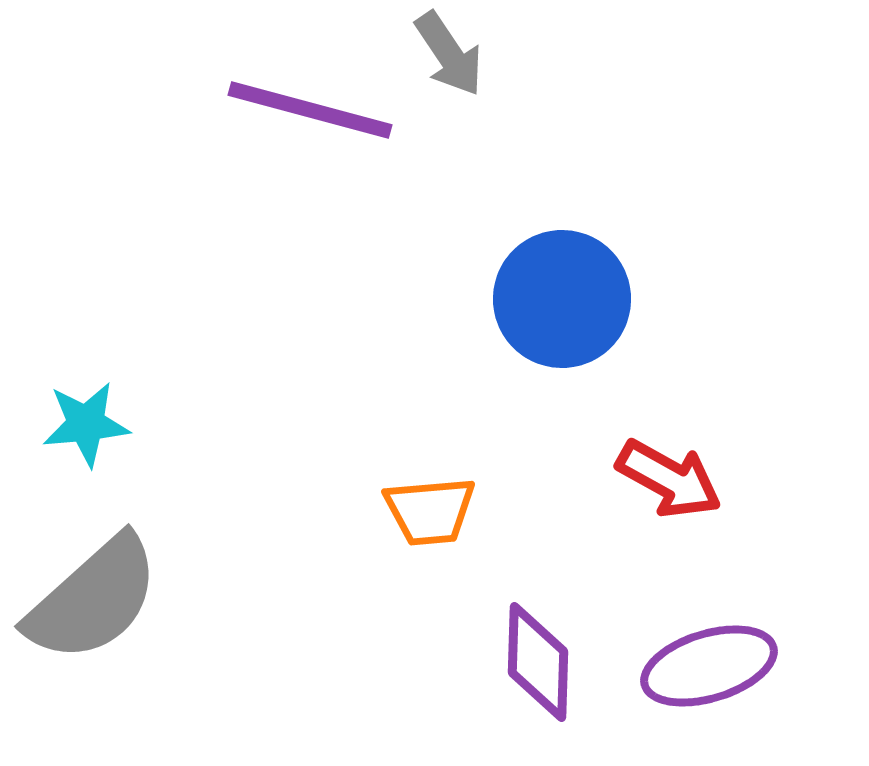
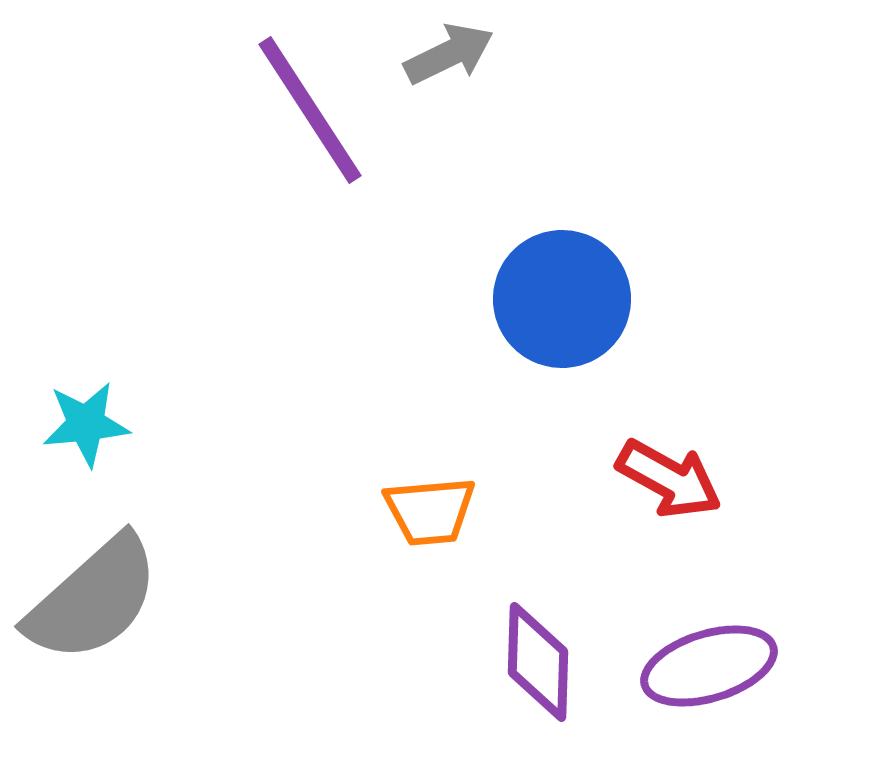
gray arrow: rotated 82 degrees counterclockwise
purple line: rotated 42 degrees clockwise
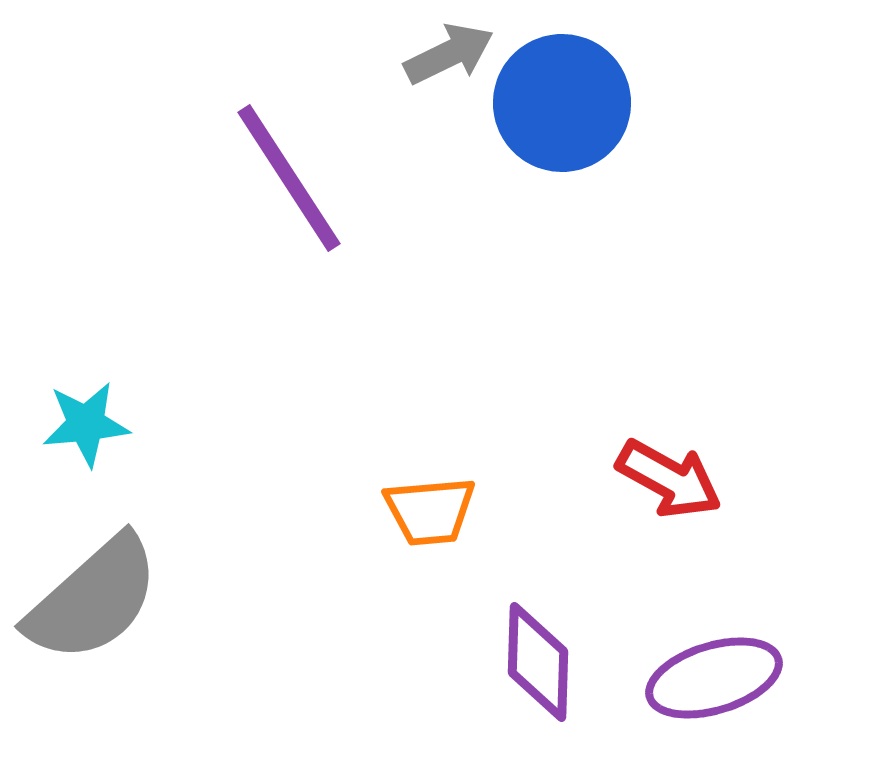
purple line: moved 21 px left, 68 px down
blue circle: moved 196 px up
purple ellipse: moved 5 px right, 12 px down
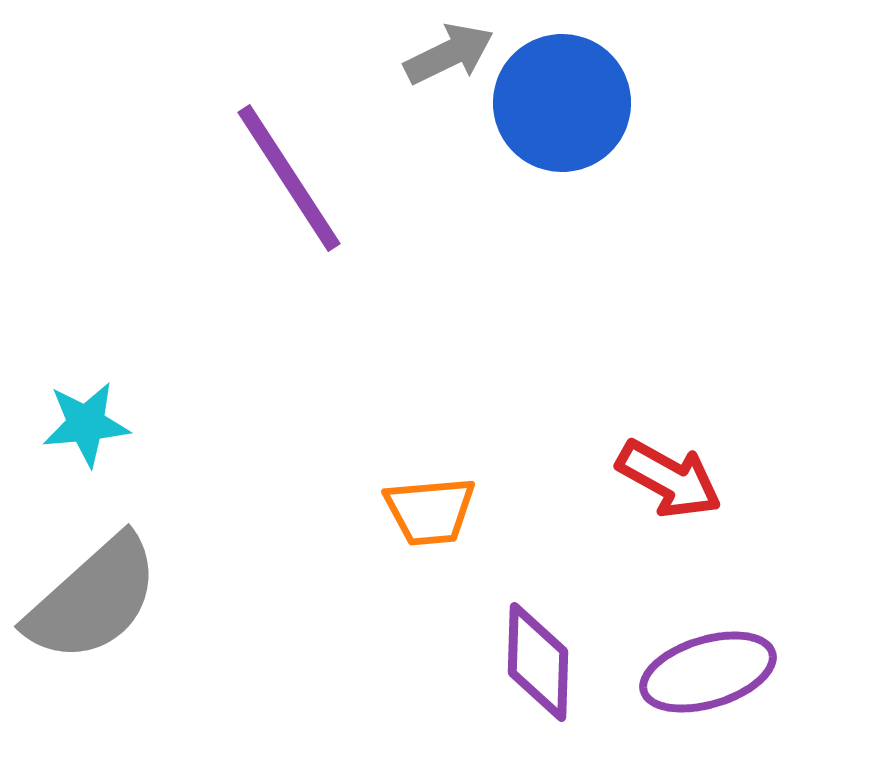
purple ellipse: moved 6 px left, 6 px up
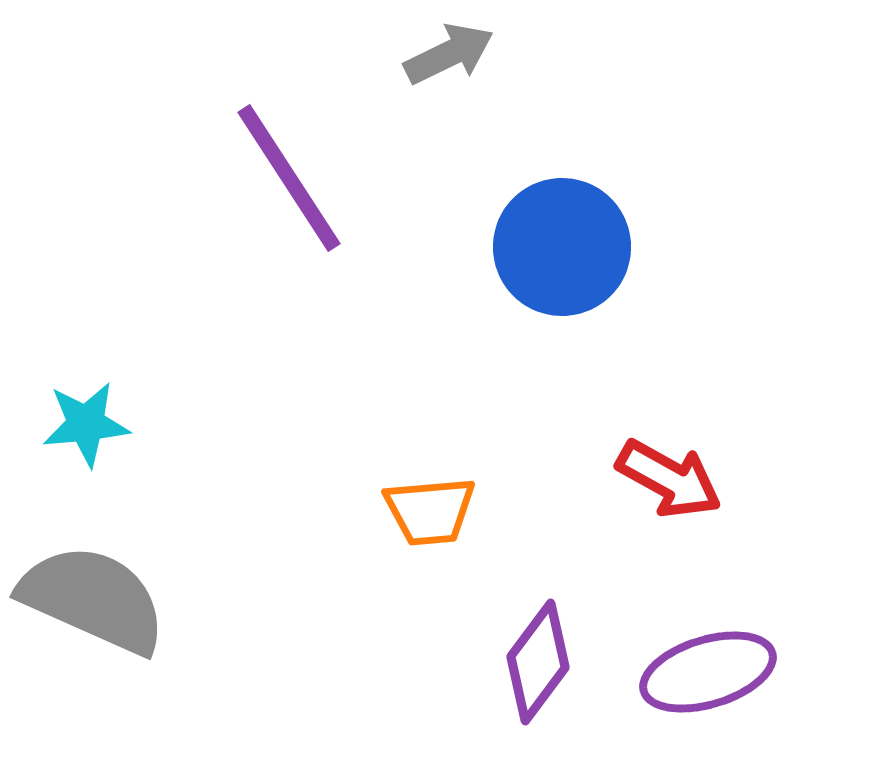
blue circle: moved 144 px down
gray semicircle: rotated 114 degrees counterclockwise
purple diamond: rotated 35 degrees clockwise
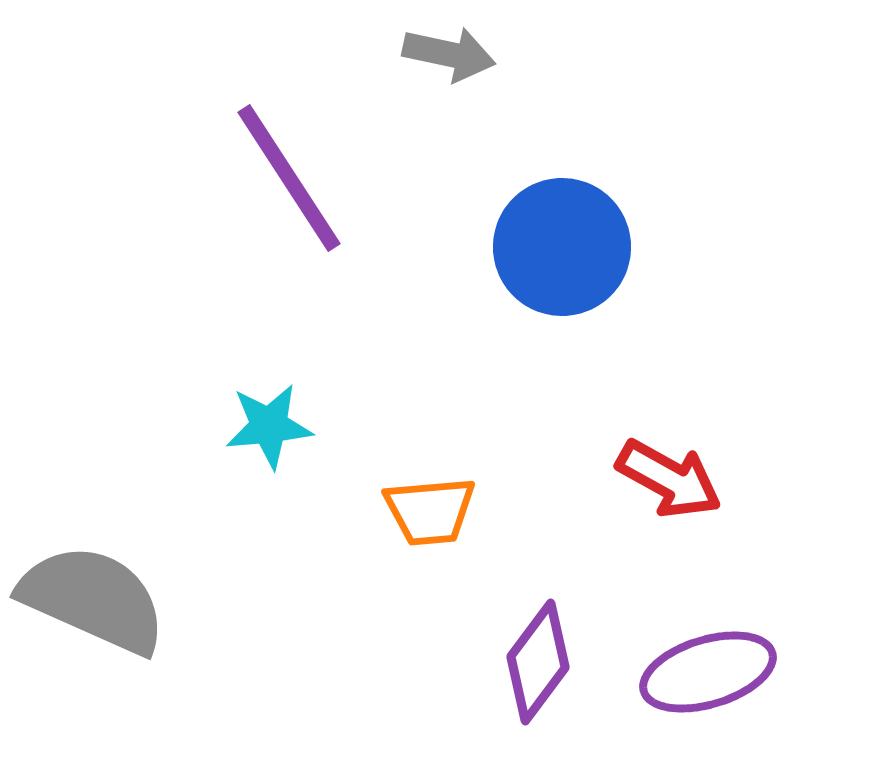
gray arrow: rotated 38 degrees clockwise
cyan star: moved 183 px right, 2 px down
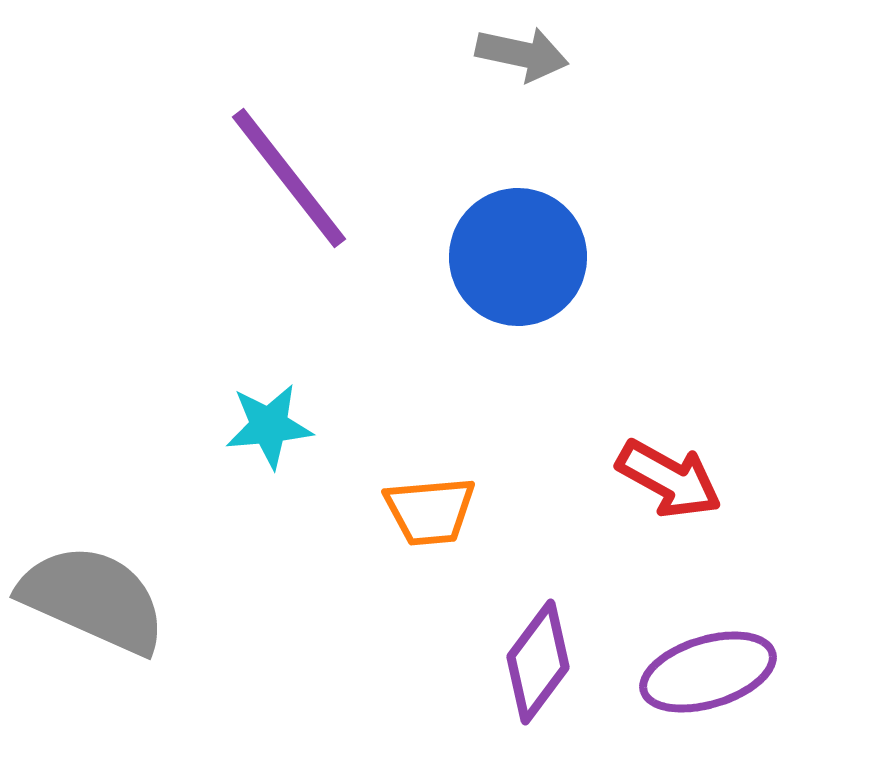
gray arrow: moved 73 px right
purple line: rotated 5 degrees counterclockwise
blue circle: moved 44 px left, 10 px down
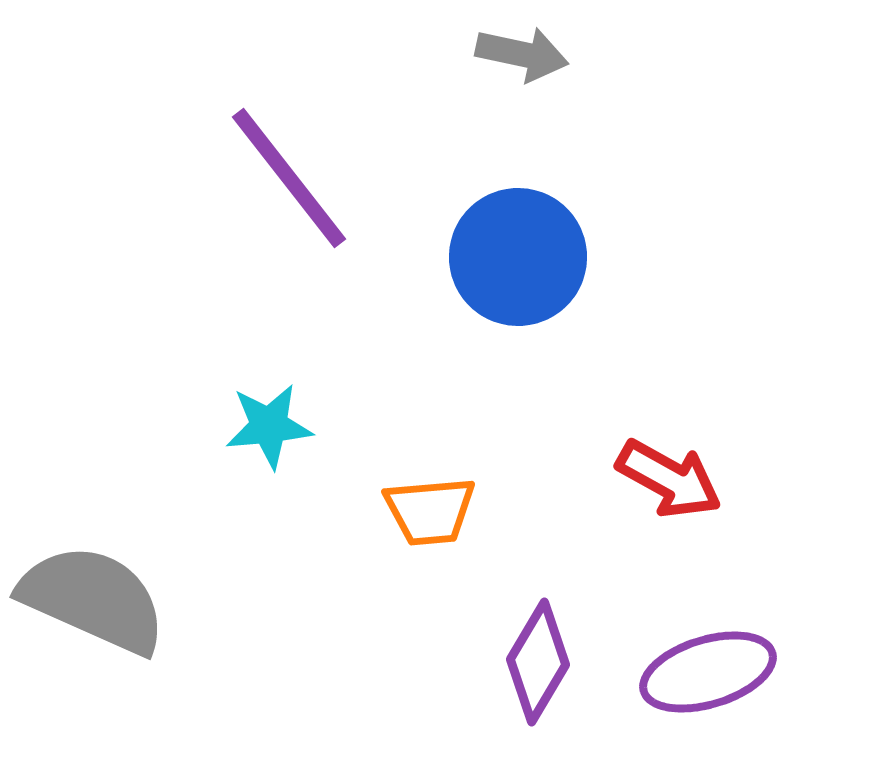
purple diamond: rotated 6 degrees counterclockwise
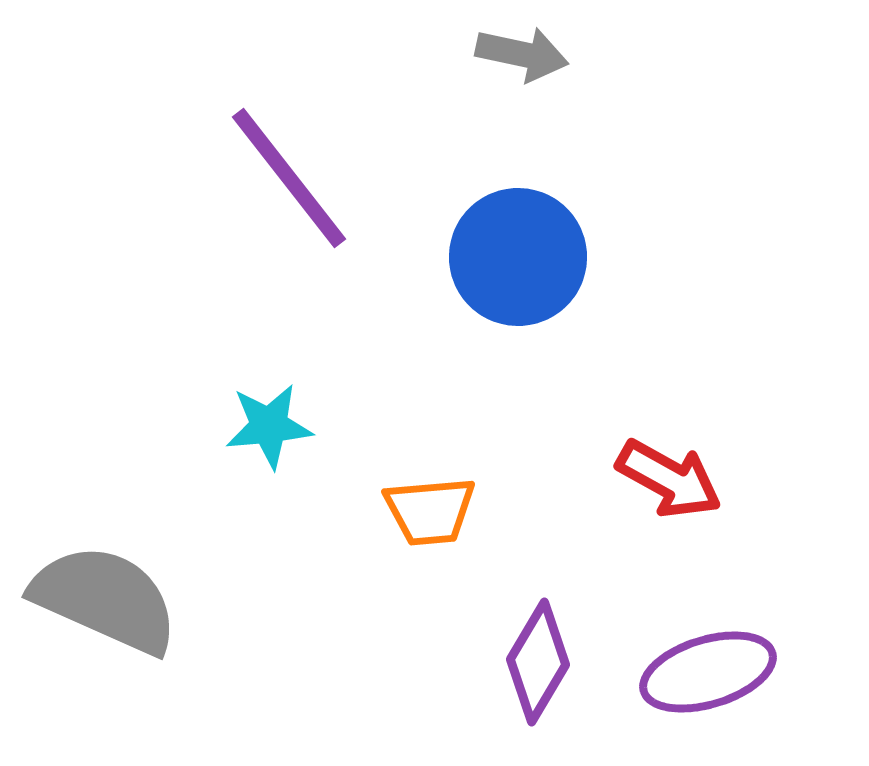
gray semicircle: moved 12 px right
